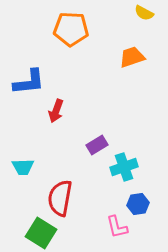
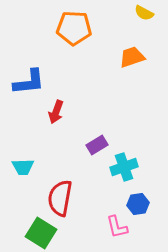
orange pentagon: moved 3 px right, 1 px up
red arrow: moved 1 px down
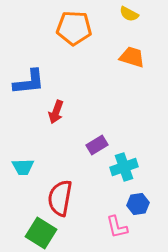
yellow semicircle: moved 15 px left, 1 px down
orange trapezoid: rotated 36 degrees clockwise
